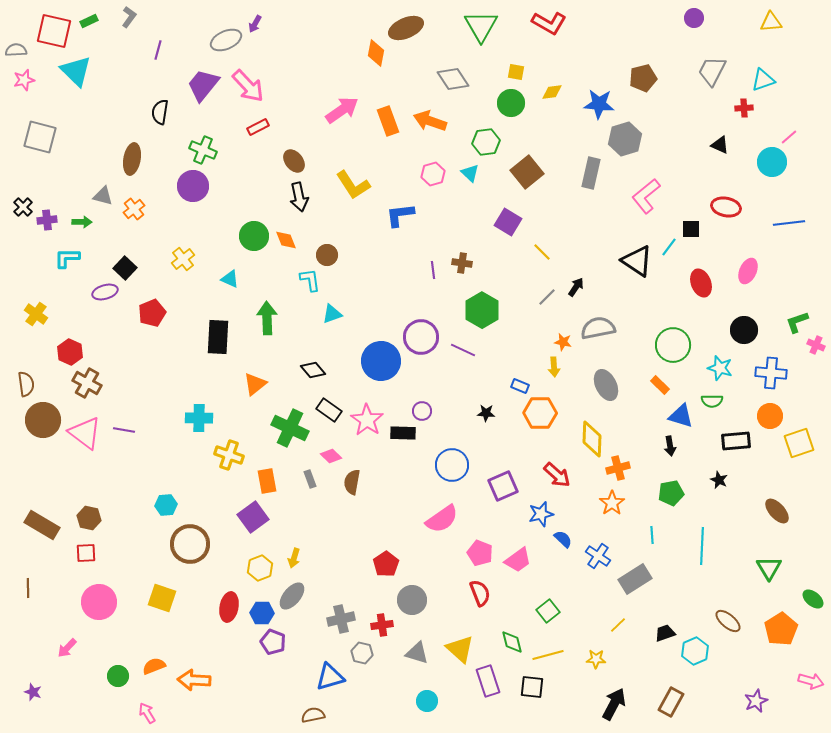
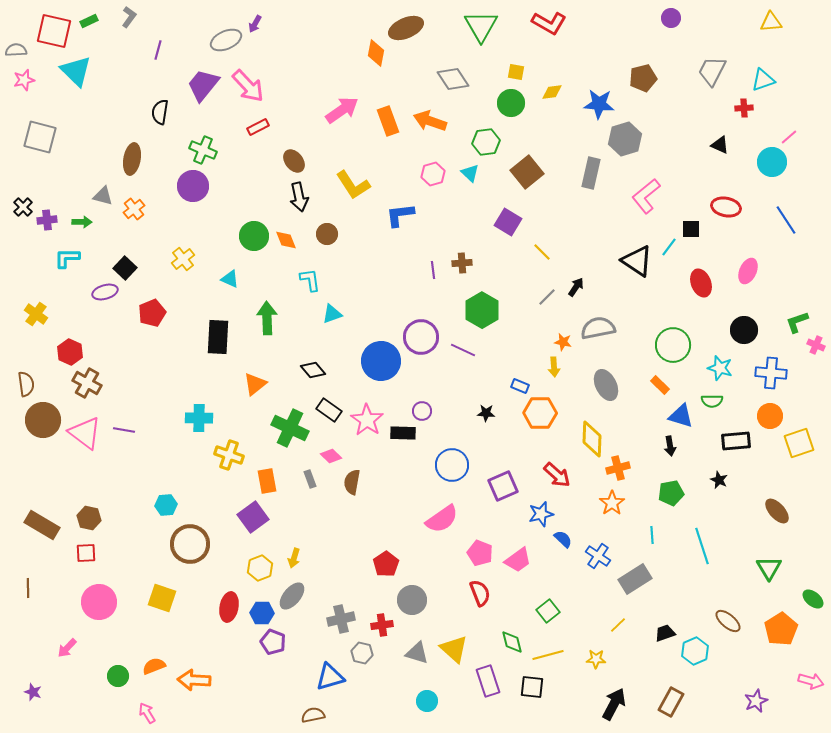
purple circle at (694, 18): moved 23 px left
blue line at (789, 223): moved 3 px left, 3 px up; rotated 64 degrees clockwise
brown circle at (327, 255): moved 21 px up
brown cross at (462, 263): rotated 12 degrees counterclockwise
cyan line at (702, 546): rotated 21 degrees counterclockwise
yellow triangle at (460, 649): moved 6 px left
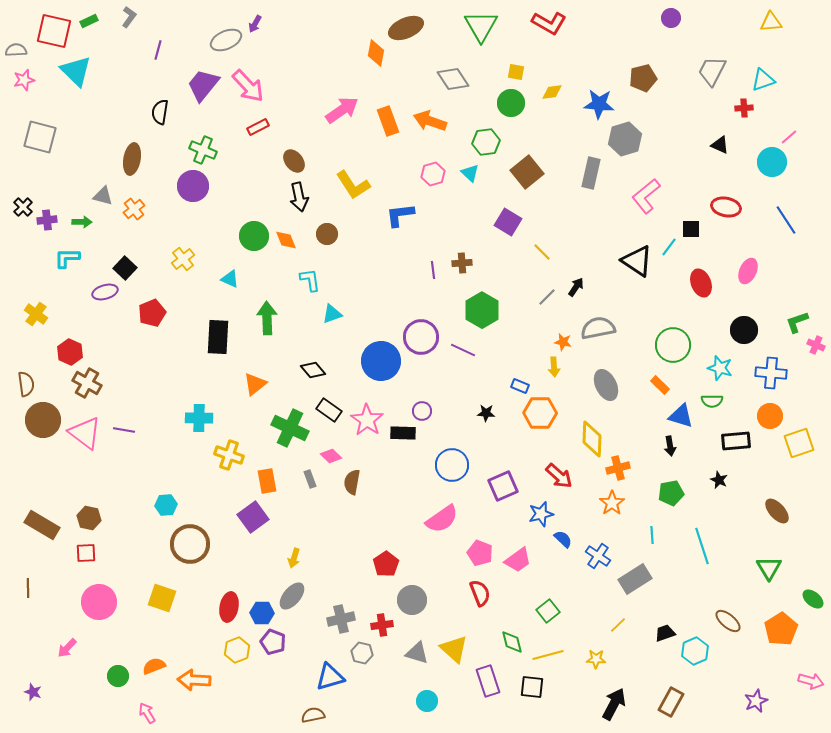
red arrow at (557, 475): moved 2 px right, 1 px down
yellow hexagon at (260, 568): moved 23 px left, 82 px down
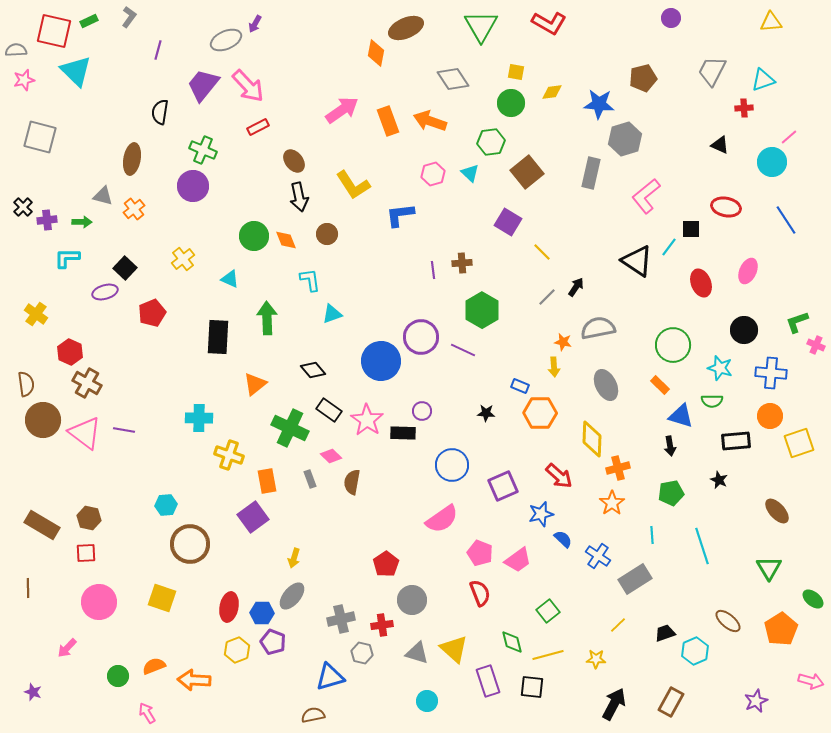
green hexagon at (486, 142): moved 5 px right
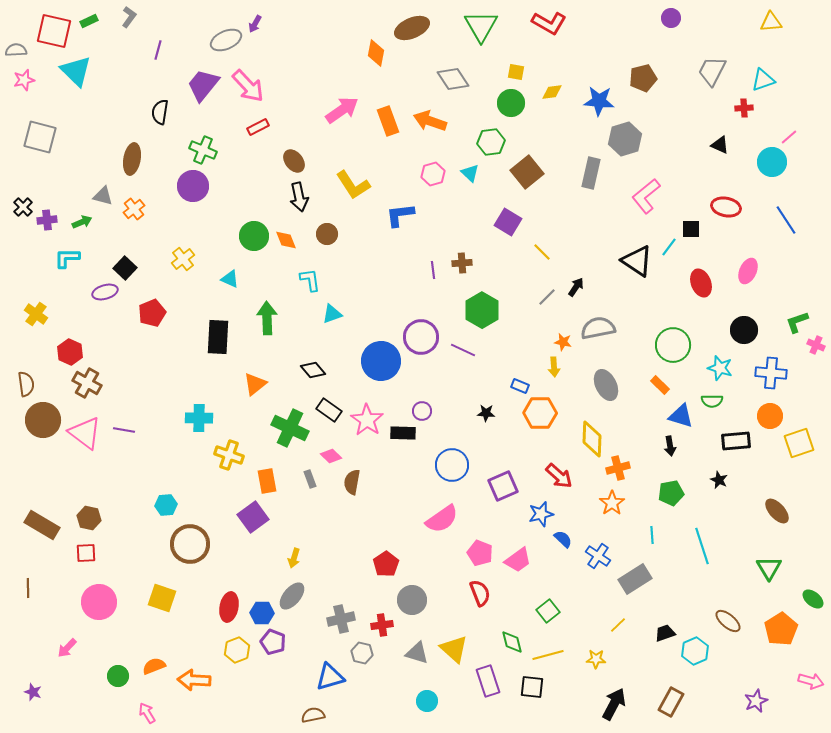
brown ellipse at (406, 28): moved 6 px right
blue star at (599, 104): moved 3 px up
green arrow at (82, 222): rotated 24 degrees counterclockwise
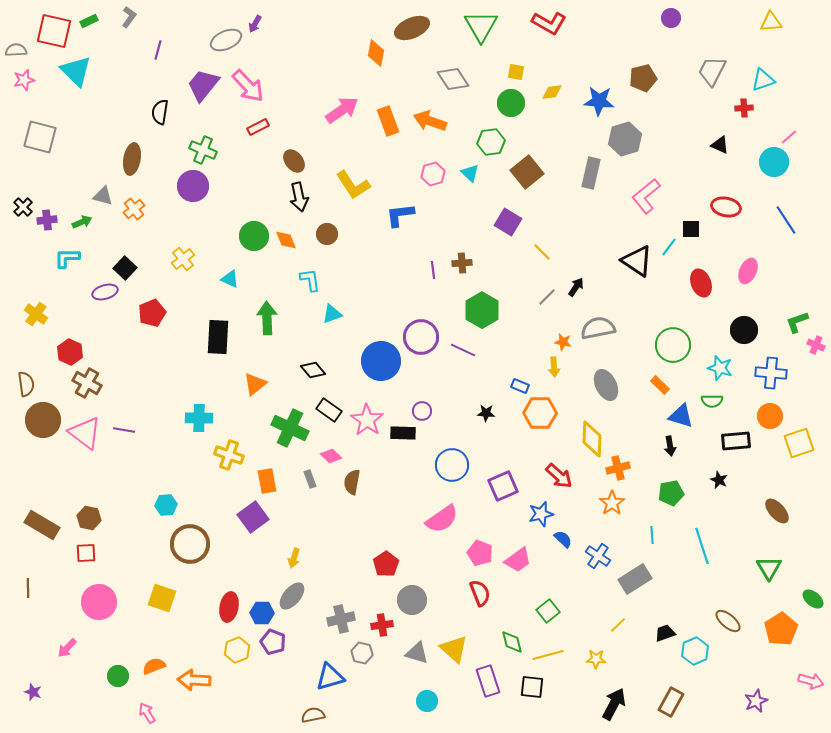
cyan circle at (772, 162): moved 2 px right
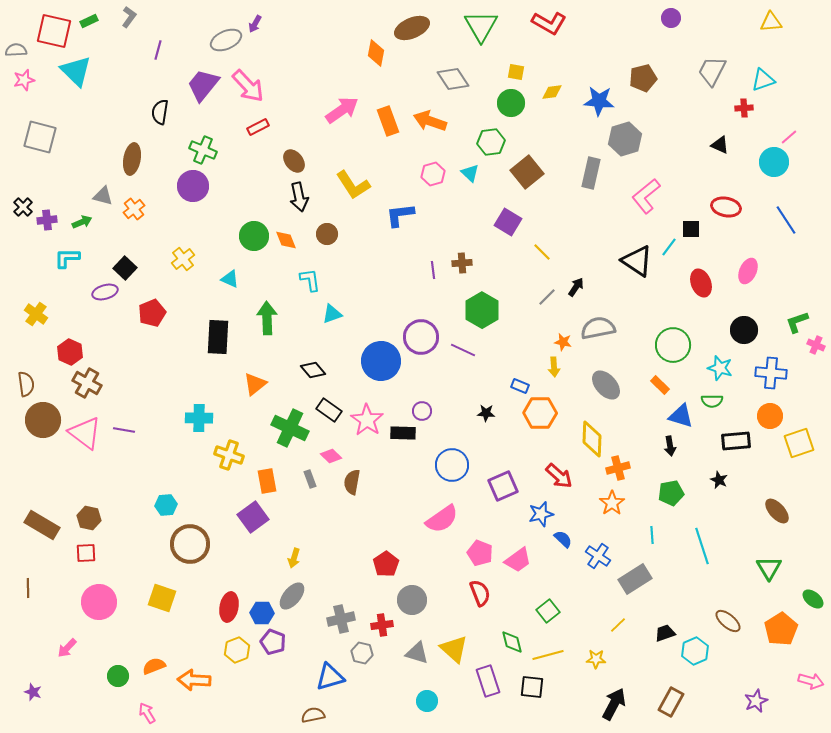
gray ellipse at (606, 385): rotated 16 degrees counterclockwise
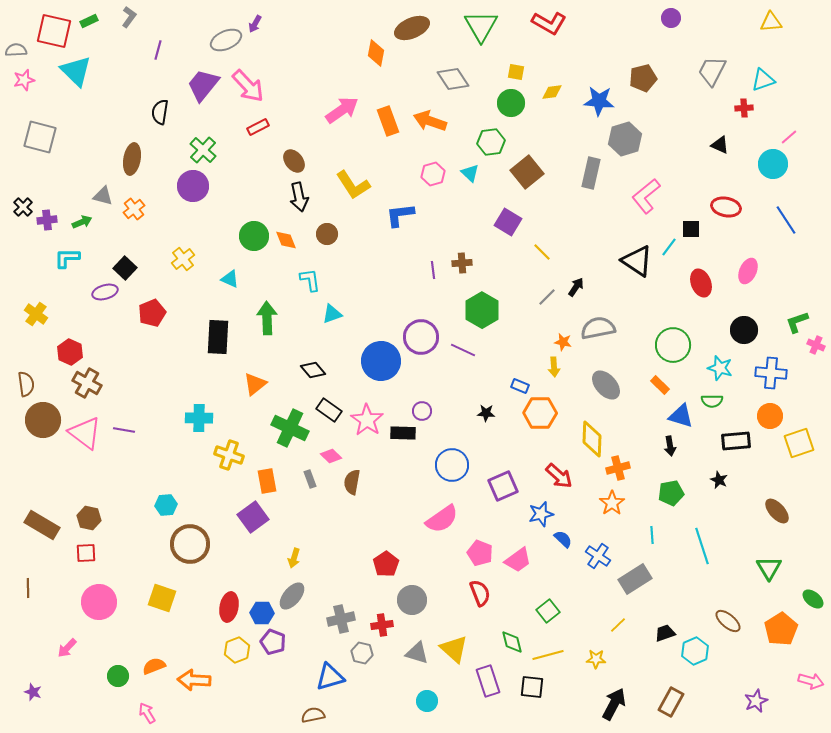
green cross at (203, 150): rotated 20 degrees clockwise
cyan circle at (774, 162): moved 1 px left, 2 px down
